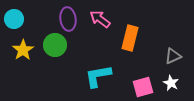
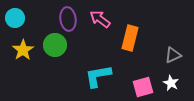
cyan circle: moved 1 px right, 1 px up
gray triangle: moved 1 px up
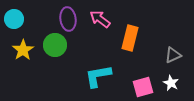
cyan circle: moved 1 px left, 1 px down
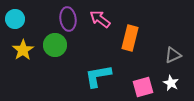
cyan circle: moved 1 px right
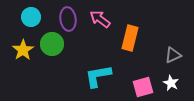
cyan circle: moved 16 px right, 2 px up
green circle: moved 3 px left, 1 px up
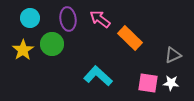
cyan circle: moved 1 px left, 1 px down
orange rectangle: rotated 60 degrees counterclockwise
cyan L-shape: rotated 52 degrees clockwise
white star: rotated 21 degrees counterclockwise
pink square: moved 5 px right, 4 px up; rotated 25 degrees clockwise
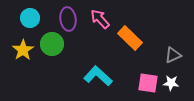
pink arrow: rotated 10 degrees clockwise
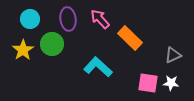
cyan circle: moved 1 px down
cyan L-shape: moved 9 px up
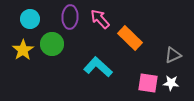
purple ellipse: moved 2 px right, 2 px up; rotated 10 degrees clockwise
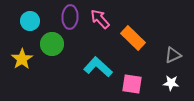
cyan circle: moved 2 px down
orange rectangle: moved 3 px right
yellow star: moved 1 px left, 9 px down
pink square: moved 16 px left, 1 px down
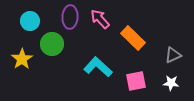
pink square: moved 4 px right, 3 px up; rotated 20 degrees counterclockwise
